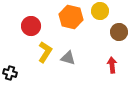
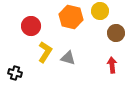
brown circle: moved 3 px left, 1 px down
black cross: moved 5 px right
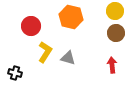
yellow circle: moved 15 px right
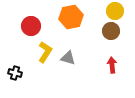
orange hexagon: rotated 25 degrees counterclockwise
brown circle: moved 5 px left, 2 px up
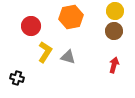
brown circle: moved 3 px right
gray triangle: moved 1 px up
red arrow: moved 2 px right; rotated 21 degrees clockwise
black cross: moved 2 px right, 5 px down
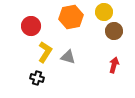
yellow circle: moved 11 px left, 1 px down
black cross: moved 20 px right
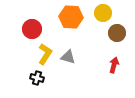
yellow circle: moved 1 px left, 1 px down
orange hexagon: rotated 15 degrees clockwise
red circle: moved 1 px right, 3 px down
brown circle: moved 3 px right, 2 px down
yellow L-shape: moved 2 px down
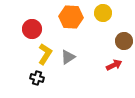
brown circle: moved 7 px right, 8 px down
gray triangle: rotated 49 degrees counterclockwise
red arrow: rotated 49 degrees clockwise
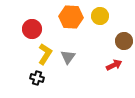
yellow circle: moved 3 px left, 3 px down
gray triangle: rotated 21 degrees counterclockwise
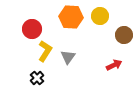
brown circle: moved 6 px up
yellow L-shape: moved 3 px up
black cross: rotated 32 degrees clockwise
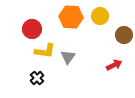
yellow L-shape: rotated 65 degrees clockwise
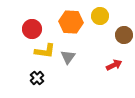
orange hexagon: moved 5 px down
